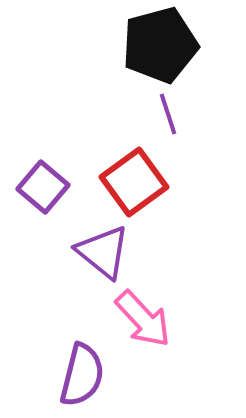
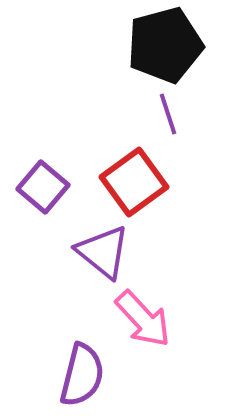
black pentagon: moved 5 px right
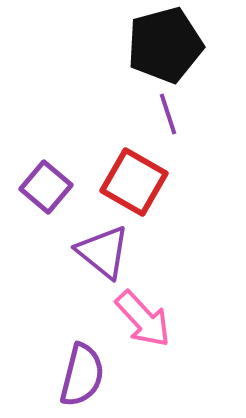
red square: rotated 24 degrees counterclockwise
purple square: moved 3 px right
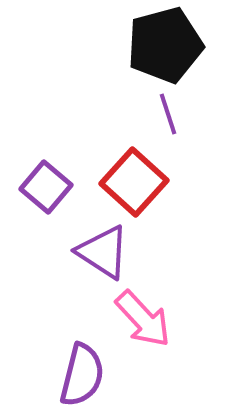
red square: rotated 12 degrees clockwise
purple triangle: rotated 6 degrees counterclockwise
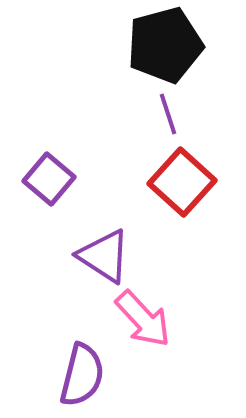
red square: moved 48 px right
purple square: moved 3 px right, 8 px up
purple triangle: moved 1 px right, 4 px down
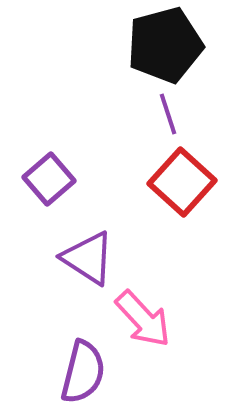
purple square: rotated 9 degrees clockwise
purple triangle: moved 16 px left, 2 px down
purple semicircle: moved 1 px right, 3 px up
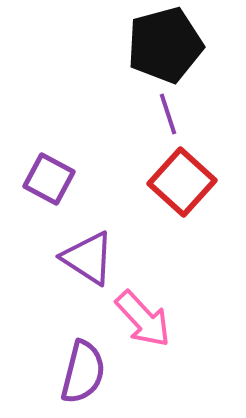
purple square: rotated 21 degrees counterclockwise
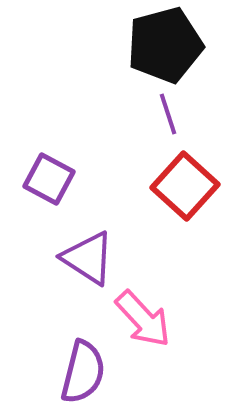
red square: moved 3 px right, 4 px down
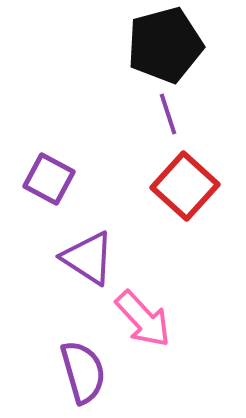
purple semicircle: rotated 30 degrees counterclockwise
